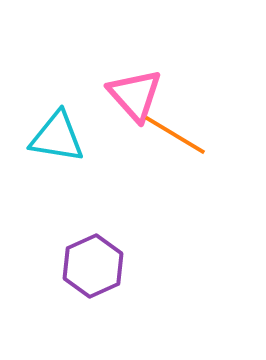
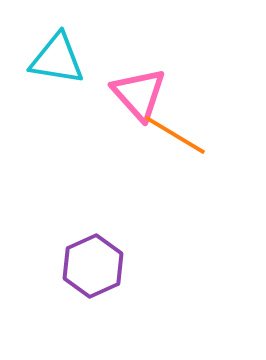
pink triangle: moved 4 px right, 1 px up
cyan triangle: moved 78 px up
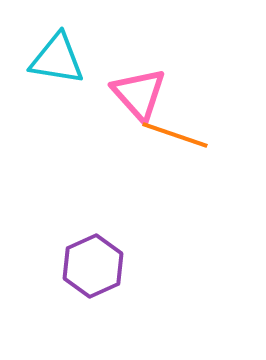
orange line: rotated 12 degrees counterclockwise
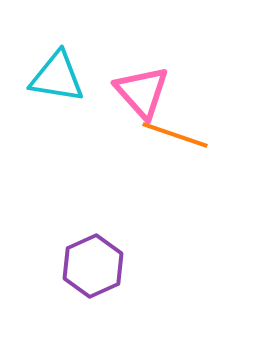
cyan triangle: moved 18 px down
pink triangle: moved 3 px right, 2 px up
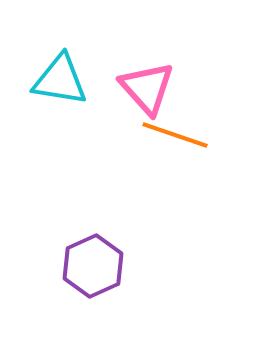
cyan triangle: moved 3 px right, 3 px down
pink triangle: moved 5 px right, 4 px up
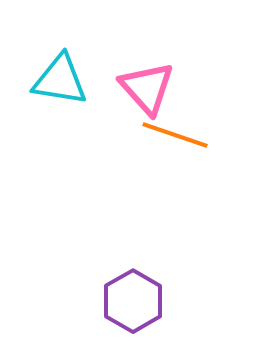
purple hexagon: moved 40 px right, 35 px down; rotated 6 degrees counterclockwise
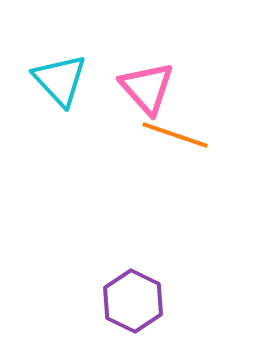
cyan triangle: rotated 38 degrees clockwise
purple hexagon: rotated 4 degrees counterclockwise
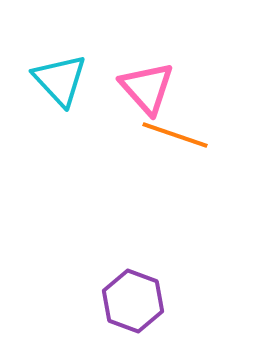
purple hexagon: rotated 6 degrees counterclockwise
